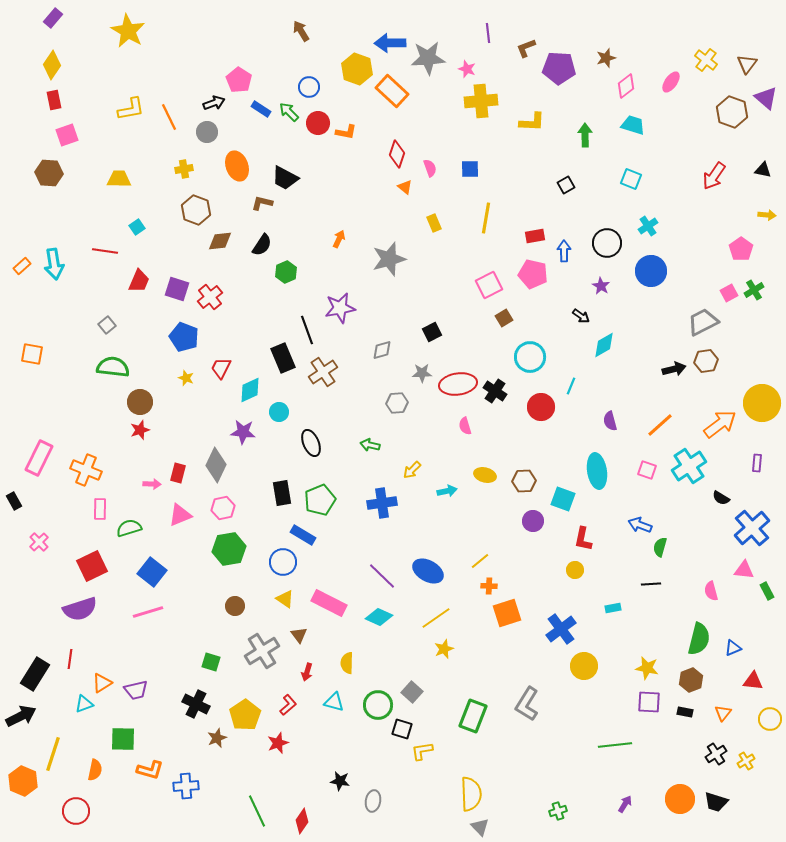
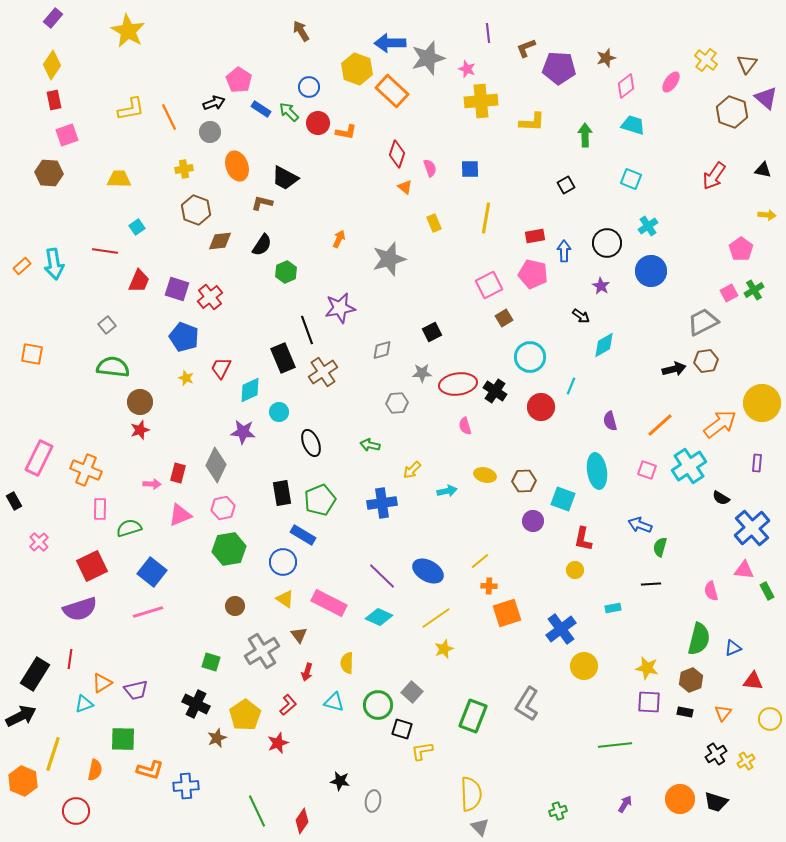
gray star at (428, 58): rotated 12 degrees counterclockwise
gray circle at (207, 132): moved 3 px right
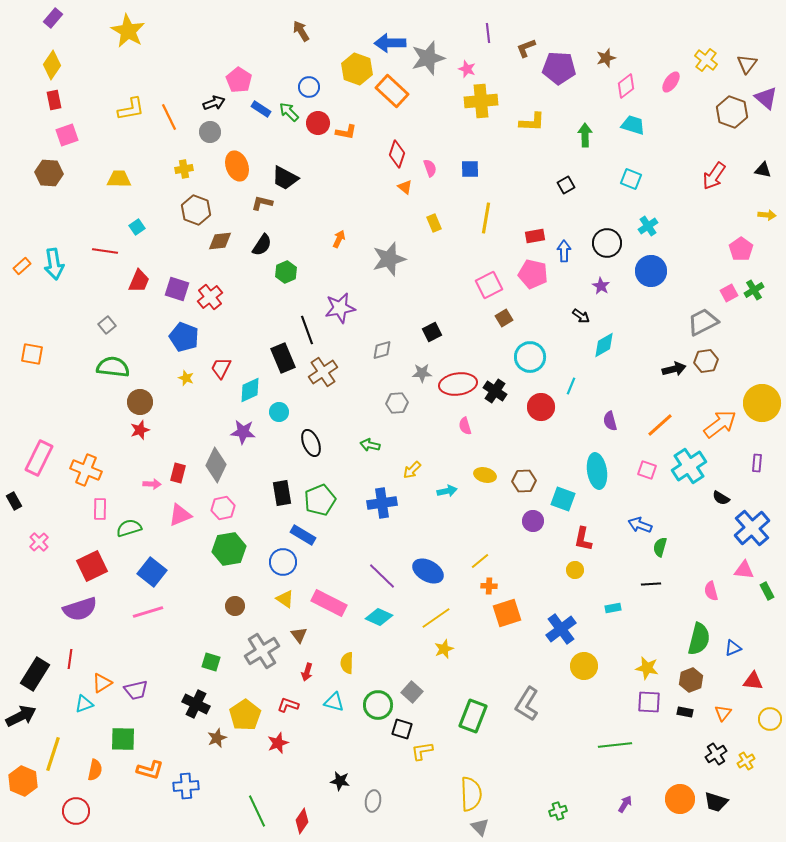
red L-shape at (288, 705): rotated 120 degrees counterclockwise
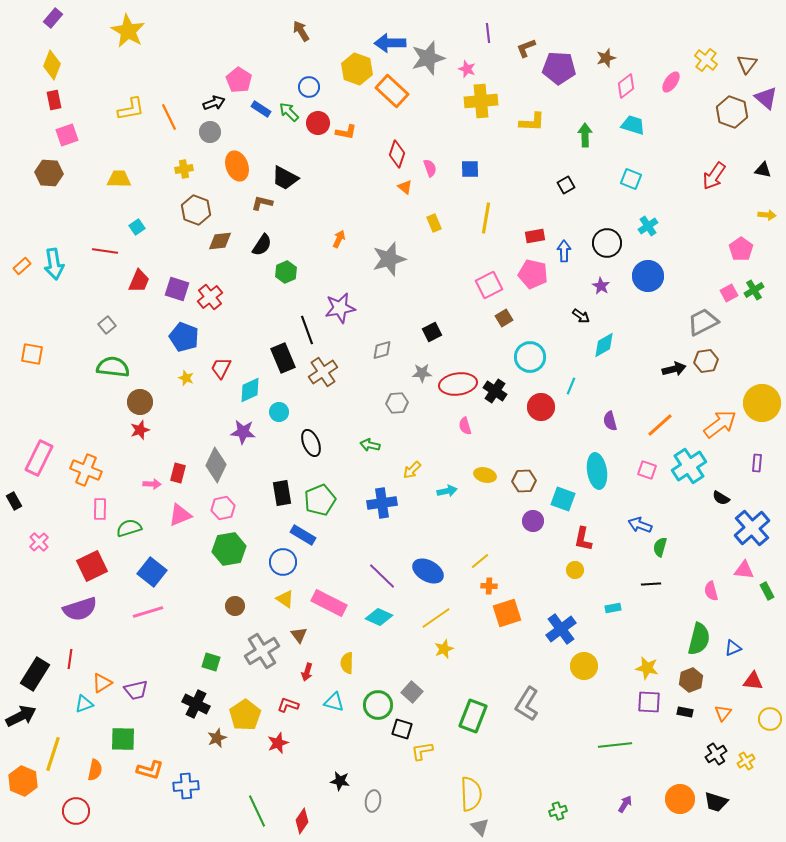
yellow diamond at (52, 65): rotated 12 degrees counterclockwise
blue circle at (651, 271): moved 3 px left, 5 px down
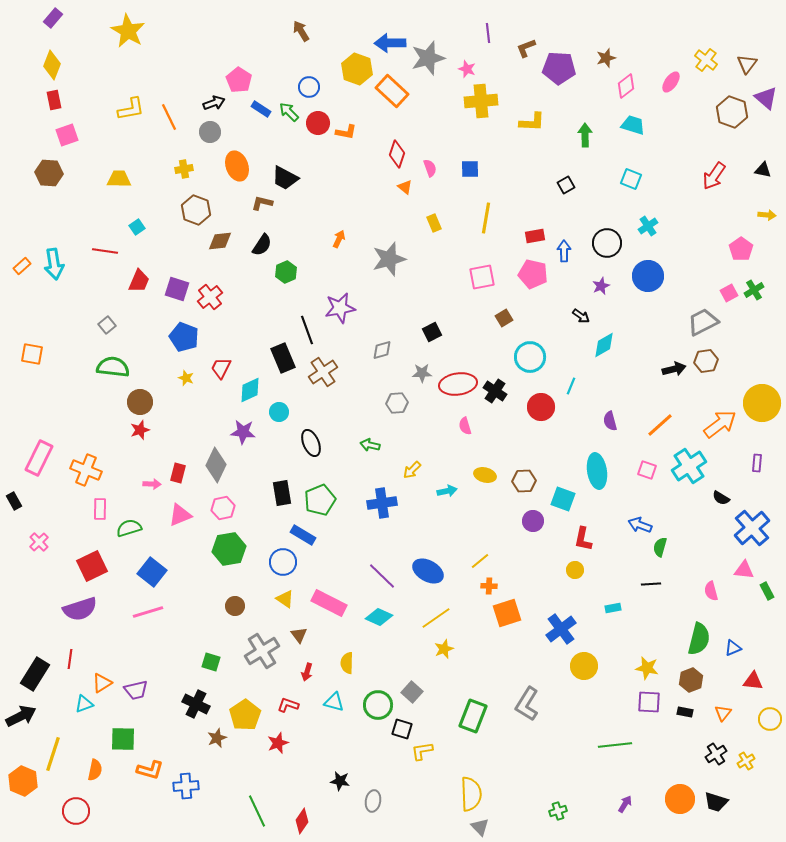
pink square at (489, 285): moved 7 px left, 8 px up; rotated 16 degrees clockwise
purple star at (601, 286): rotated 18 degrees clockwise
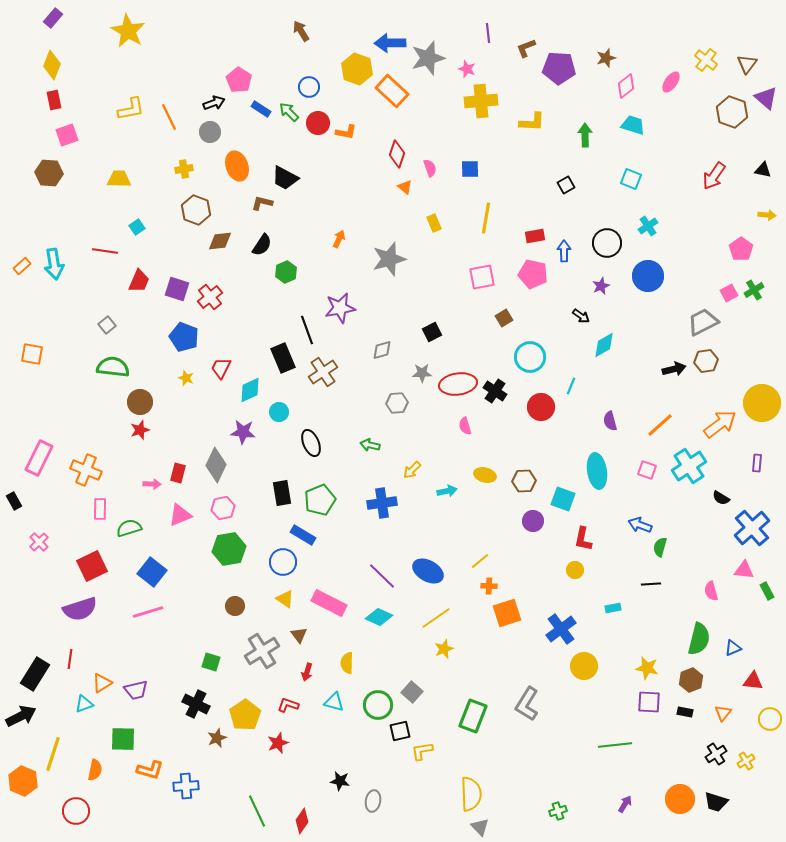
black square at (402, 729): moved 2 px left, 2 px down; rotated 30 degrees counterclockwise
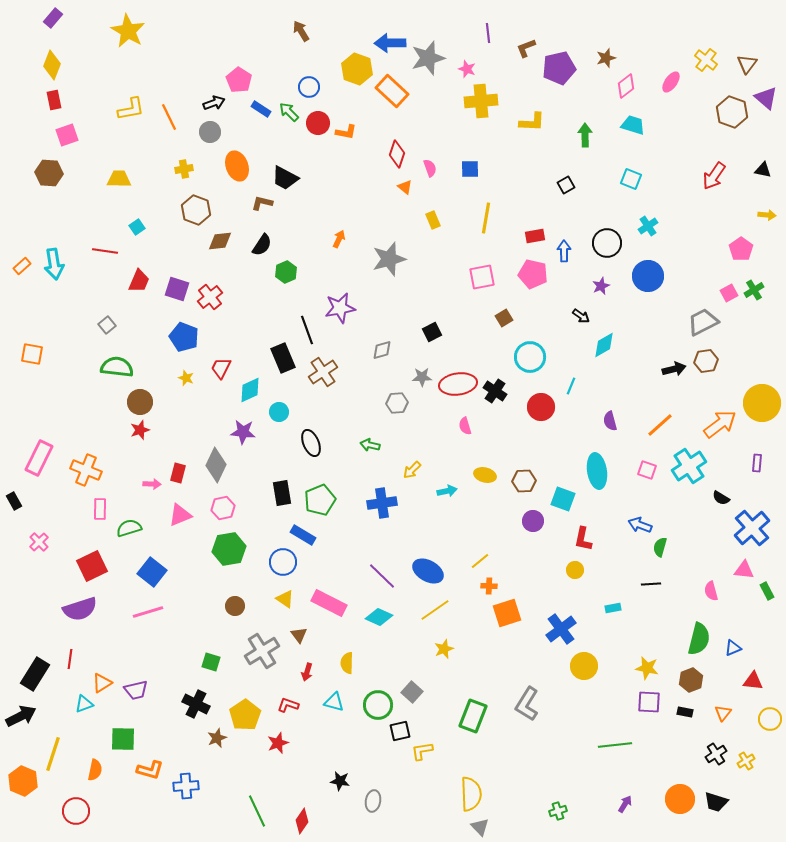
purple pentagon at (559, 68): rotated 16 degrees counterclockwise
yellow rectangle at (434, 223): moved 1 px left, 3 px up
green semicircle at (113, 367): moved 4 px right
gray star at (422, 373): moved 4 px down
yellow line at (436, 618): moved 1 px left, 8 px up
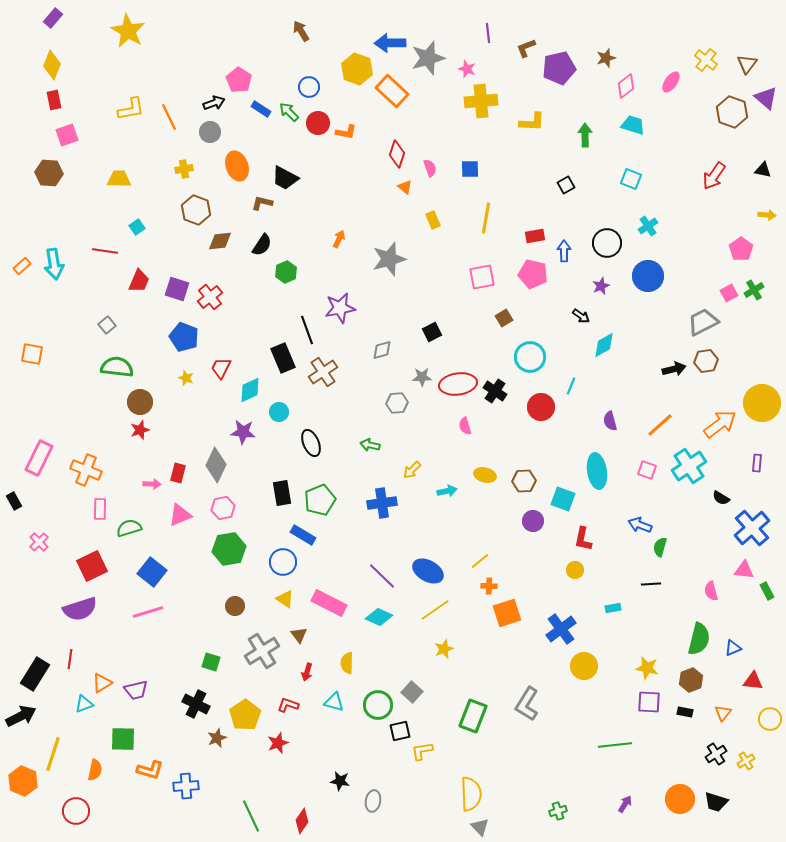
green line at (257, 811): moved 6 px left, 5 px down
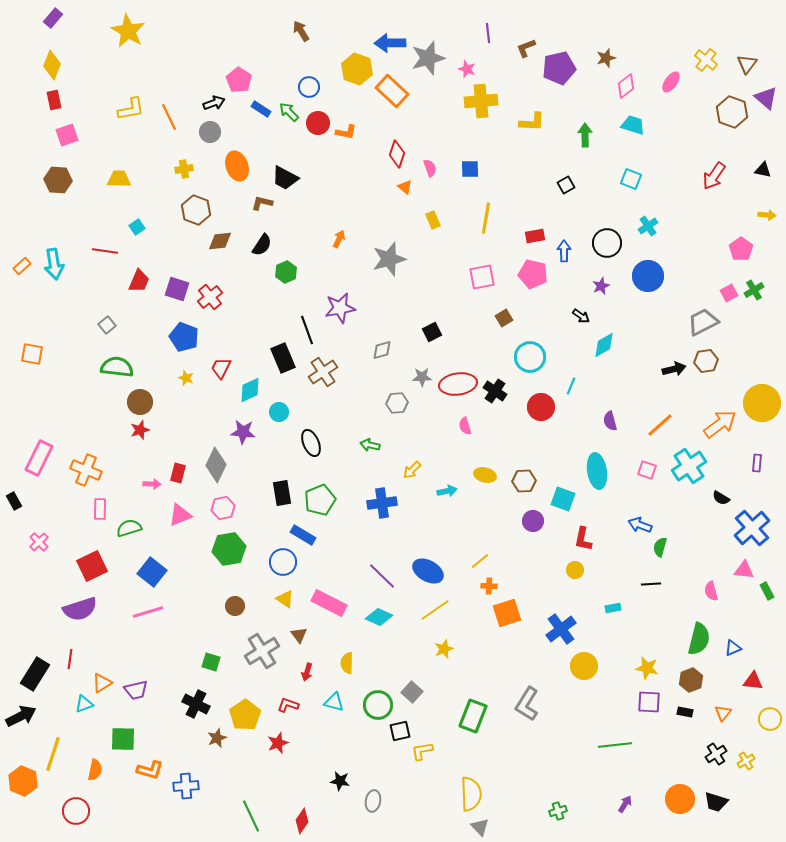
brown hexagon at (49, 173): moved 9 px right, 7 px down
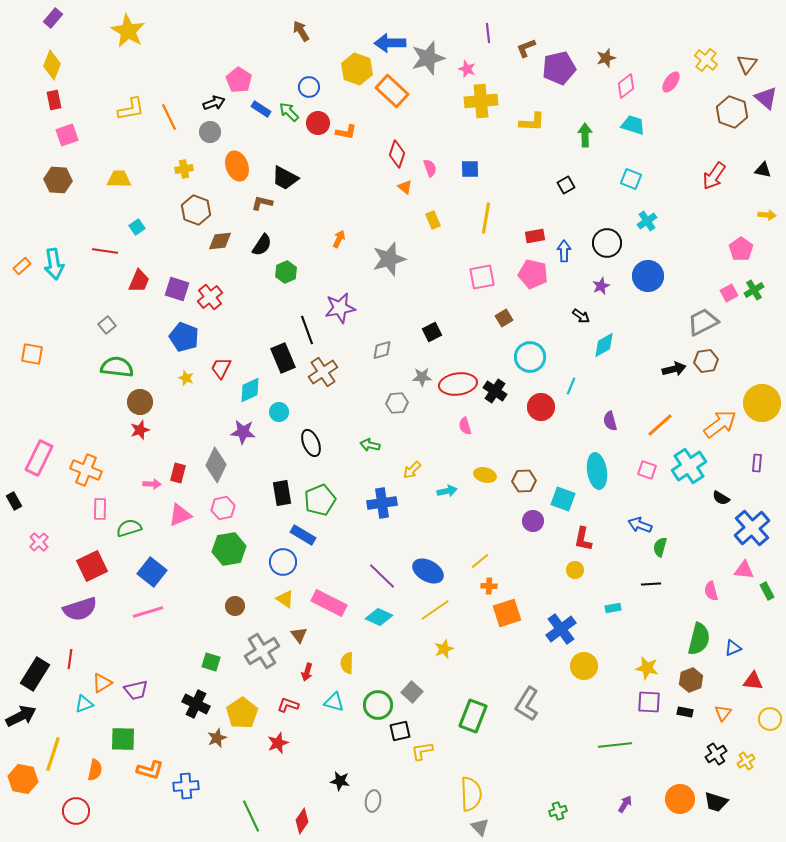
cyan cross at (648, 226): moved 1 px left, 5 px up
yellow pentagon at (245, 715): moved 3 px left, 2 px up
orange hexagon at (23, 781): moved 2 px up; rotated 12 degrees counterclockwise
